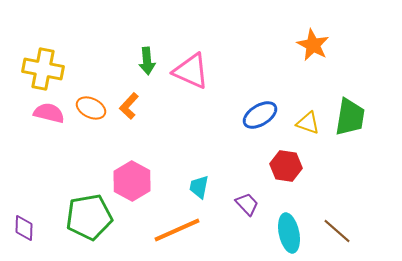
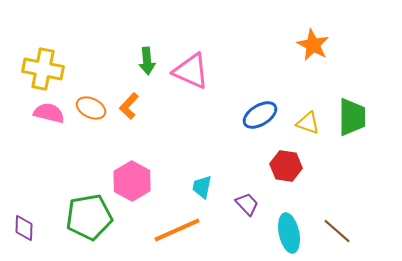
green trapezoid: moved 2 px right; rotated 9 degrees counterclockwise
cyan trapezoid: moved 3 px right
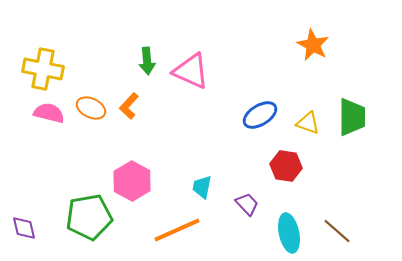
purple diamond: rotated 16 degrees counterclockwise
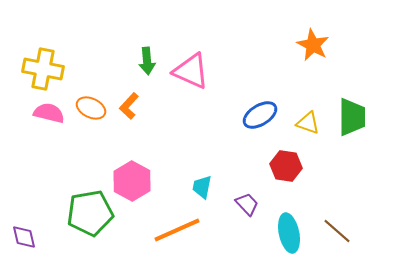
green pentagon: moved 1 px right, 4 px up
purple diamond: moved 9 px down
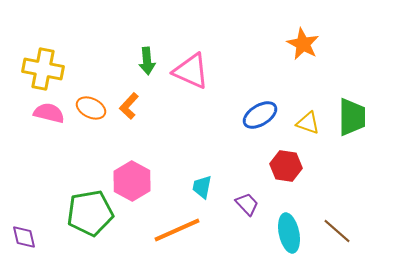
orange star: moved 10 px left, 1 px up
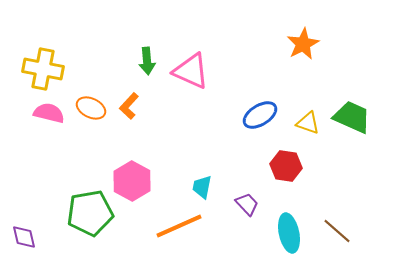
orange star: rotated 16 degrees clockwise
green trapezoid: rotated 66 degrees counterclockwise
orange line: moved 2 px right, 4 px up
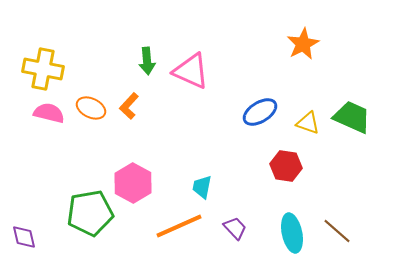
blue ellipse: moved 3 px up
pink hexagon: moved 1 px right, 2 px down
purple trapezoid: moved 12 px left, 24 px down
cyan ellipse: moved 3 px right
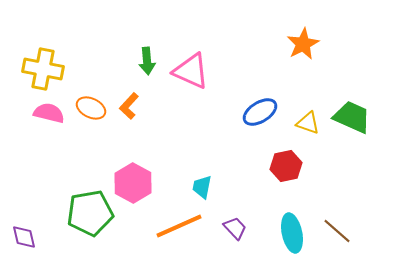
red hexagon: rotated 20 degrees counterclockwise
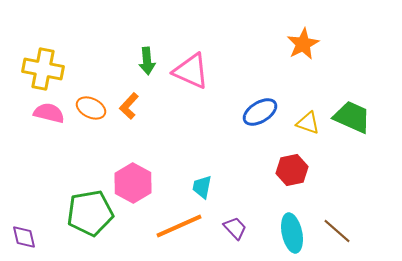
red hexagon: moved 6 px right, 4 px down
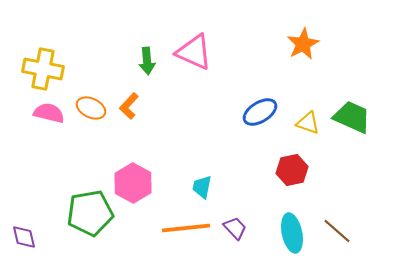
pink triangle: moved 3 px right, 19 px up
orange line: moved 7 px right, 2 px down; rotated 18 degrees clockwise
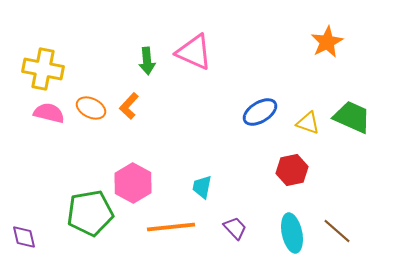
orange star: moved 24 px right, 2 px up
orange line: moved 15 px left, 1 px up
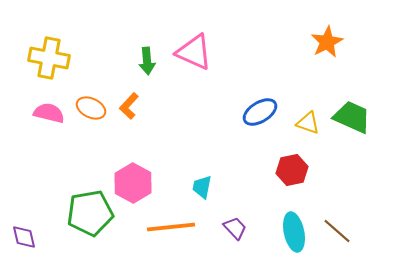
yellow cross: moved 6 px right, 11 px up
cyan ellipse: moved 2 px right, 1 px up
